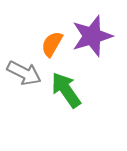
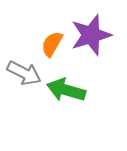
purple star: moved 1 px left, 1 px up
green arrow: rotated 39 degrees counterclockwise
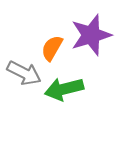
orange semicircle: moved 4 px down
green arrow: moved 2 px left, 1 px up; rotated 30 degrees counterclockwise
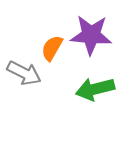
purple star: rotated 21 degrees clockwise
green arrow: moved 31 px right
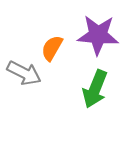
purple star: moved 7 px right
green arrow: rotated 54 degrees counterclockwise
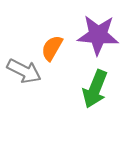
gray arrow: moved 2 px up
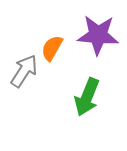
gray arrow: rotated 84 degrees counterclockwise
green arrow: moved 8 px left, 8 px down
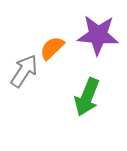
orange semicircle: rotated 16 degrees clockwise
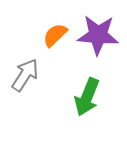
orange semicircle: moved 3 px right, 13 px up
gray arrow: moved 1 px right, 4 px down
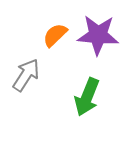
gray arrow: moved 1 px right
